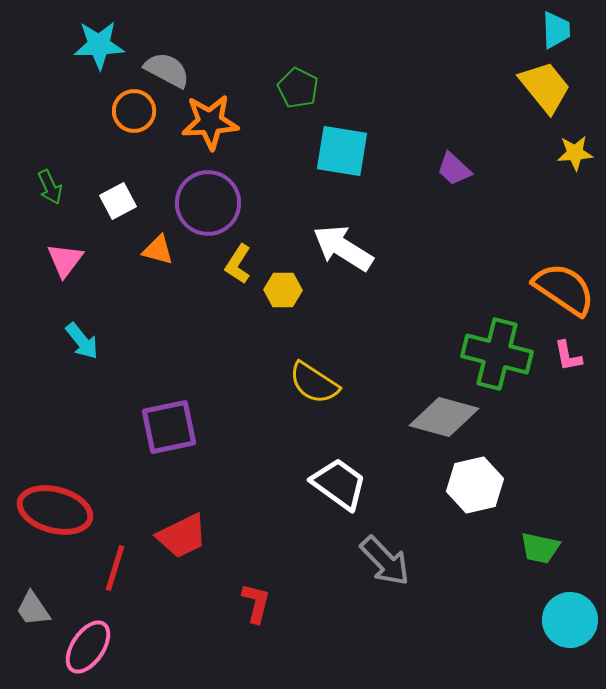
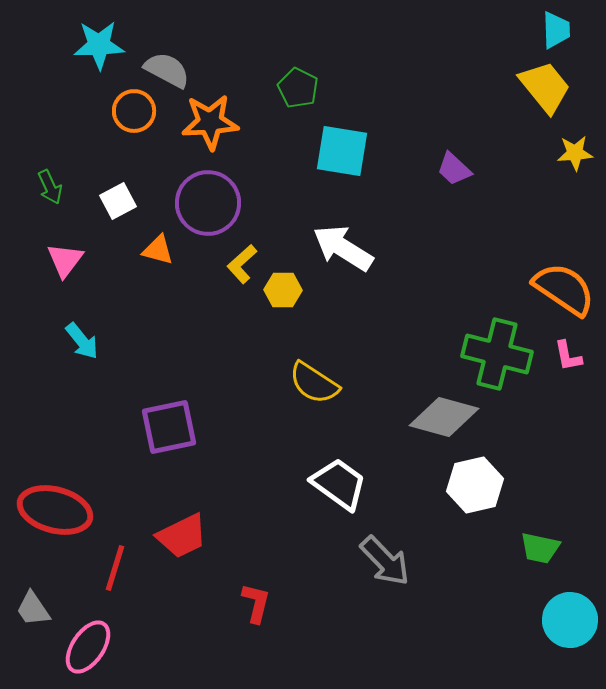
yellow L-shape: moved 4 px right; rotated 15 degrees clockwise
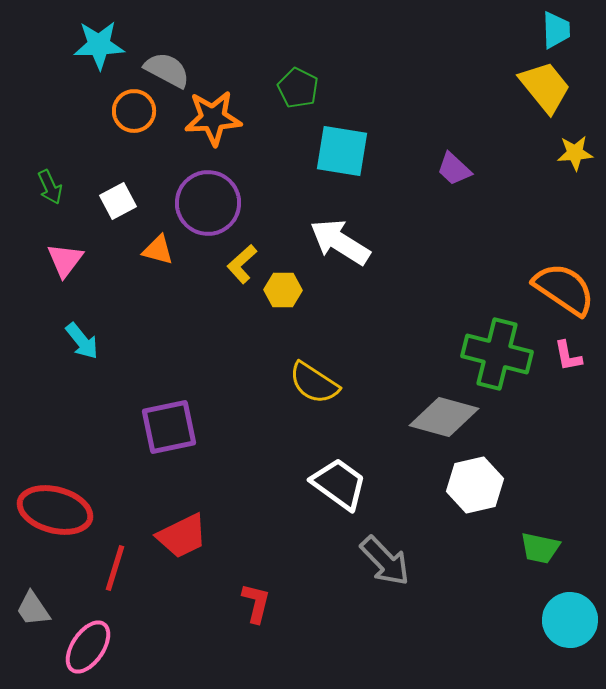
orange star: moved 3 px right, 4 px up
white arrow: moved 3 px left, 6 px up
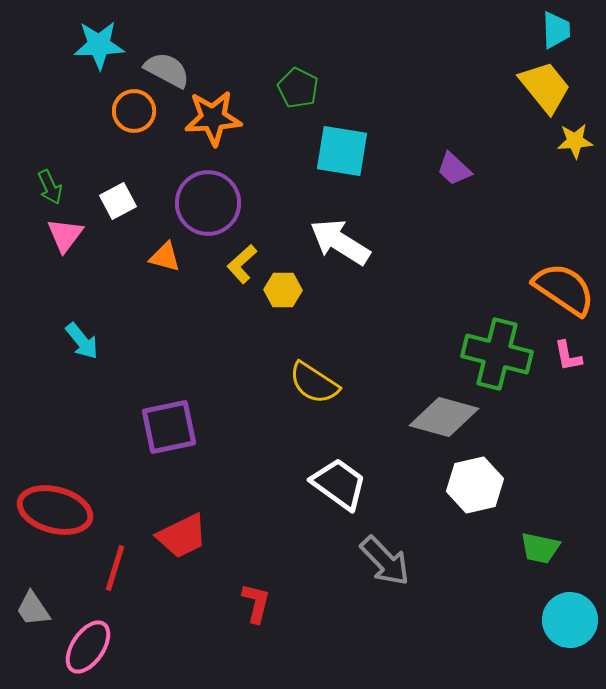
yellow star: moved 12 px up
orange triangle: moved 7 px right, 7 px down
pink triangle: moved 25 px up
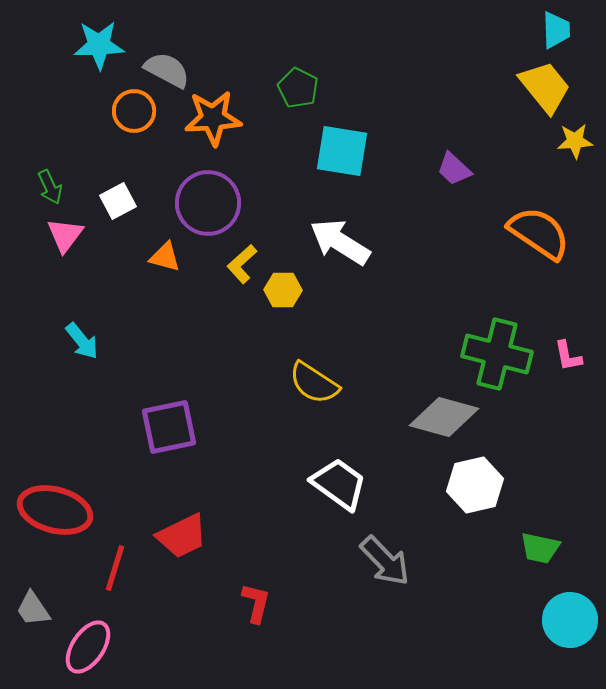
orange semicircle: moved 25 px left, 56 px up
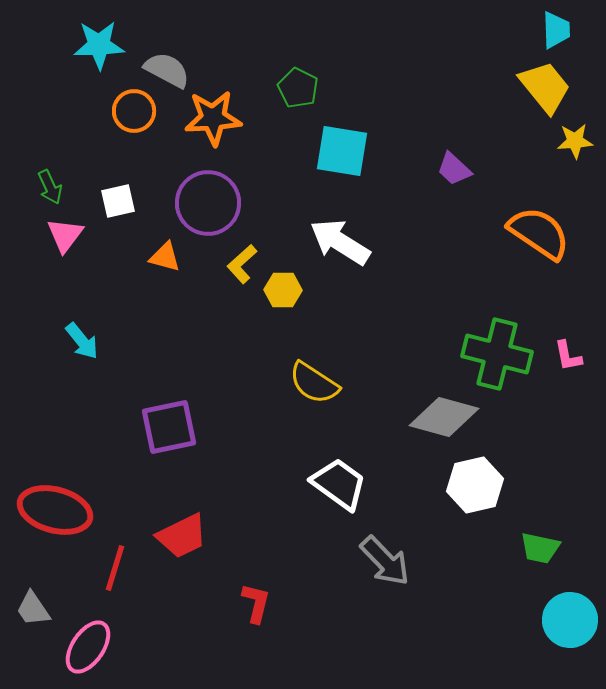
white square: rotated 15 degrees clockwise
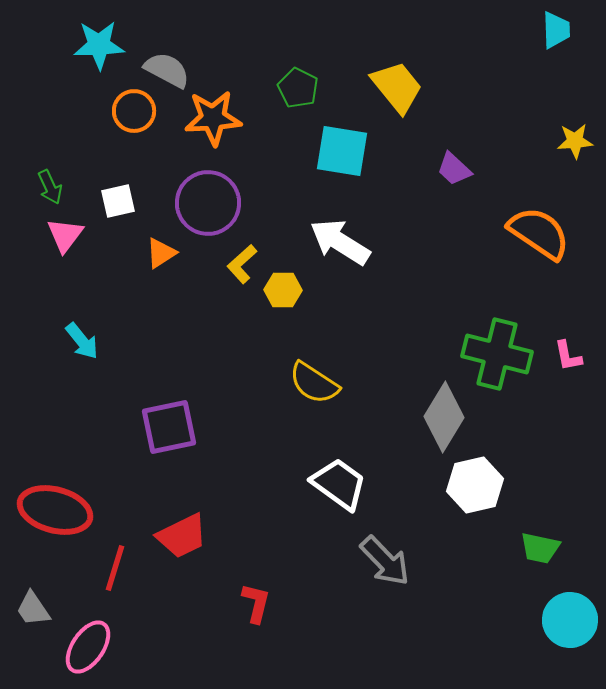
yellow trapezoid: moved 148 px left
orange triangle: moved 4 px left, 4 px up; rotated 48 degrees counterclockwise
gray diamond: rotated 74 degrees counterclockwise
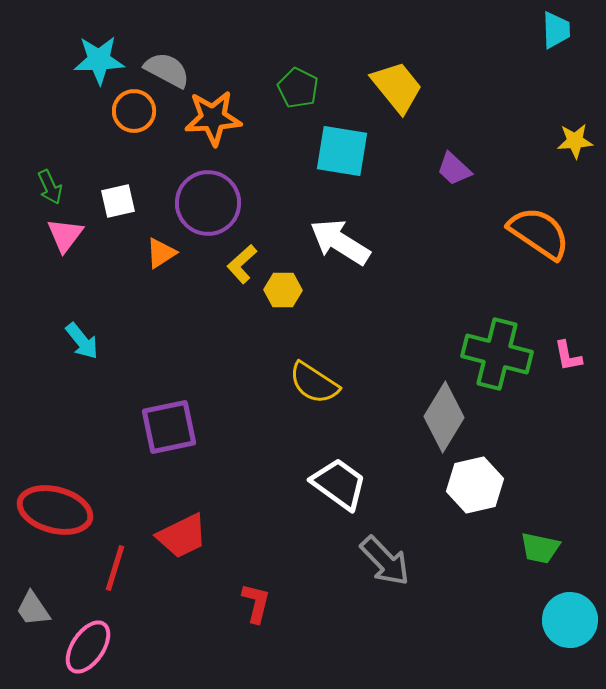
cyan star: moved 15 px down
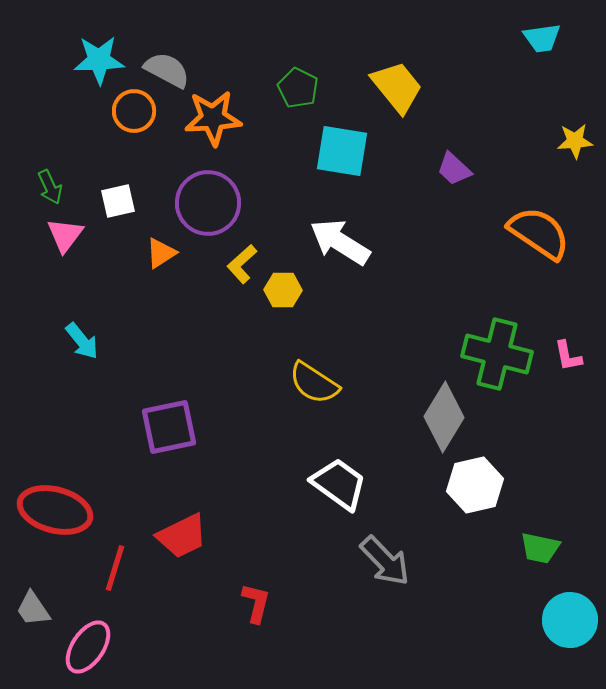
cyan trapezoid: moved 14 px left, 8 px down; rotated 84 degrees clockwise
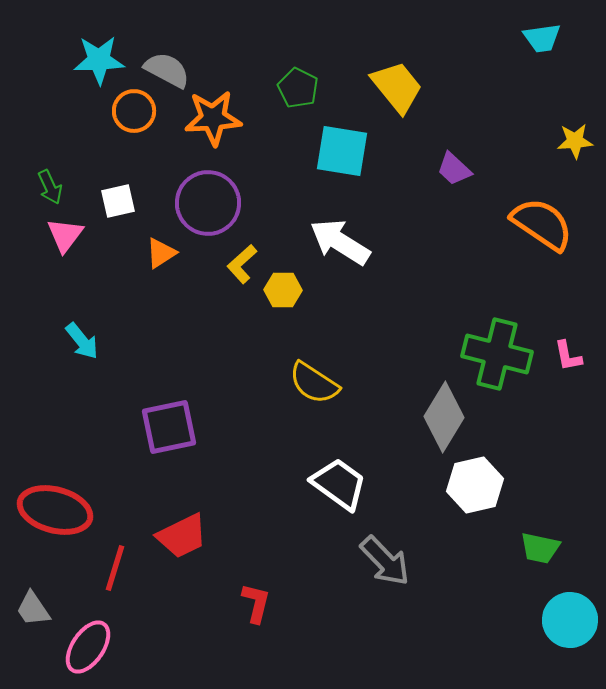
orange semicircle: moved 3 px right, 9 px up
